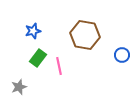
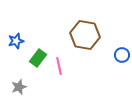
blue star: moved 17 px left, 10 px down
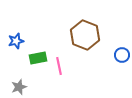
brown hexagon: rotated 12 degrees clockwise
green rectangle: rotated 42 degrees clockwise
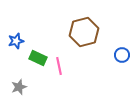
brown hexagon: moved 1 px left, 3 px up; rotated 24 degrees clockwise
green rectangle: rotated 36 degrees clockwise
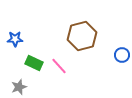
brown hexagon: moved 2 px left, 4 px down
blue star: moved 1 px left, 2 px up; rotated 14 degrees clockwise
green rectangle: moved 4 px left, 5 px down
pink line: rotated 30 degrees counterclockwise
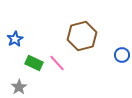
blue star: rotated 28 degrees counterclockwise
pink line: moved 2 px left, 3 px up
gray star: rotated 14 degrees counterclockwise
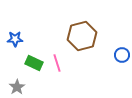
blue star: rotated 28 degrees clockwise
pink line: rotated 24 degrees clockwise
gray star: moved 2 px left
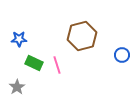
blue star: moved 4 px right
pink line: moved 2 px down
